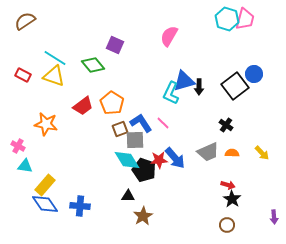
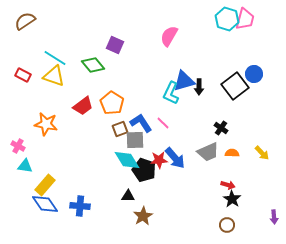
black cross: moved 5 px left, 3 px down
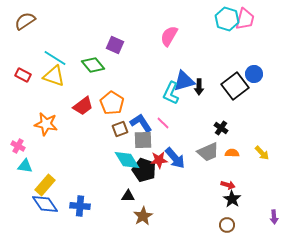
gray square: moved 8 px right
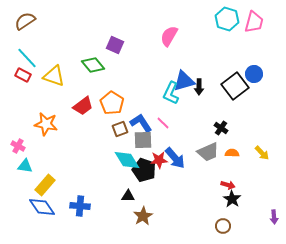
pink trapezoid: moved 9 px right, 3 px down
cyan line: moved 28 px left; rotated 15 degrees clockwise
blue diamond: moved 3 px left, 3 px down
brown circle: moved 4 px left, 1 px down
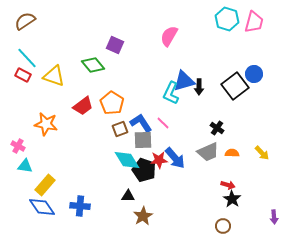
black cross: moved 4 px left
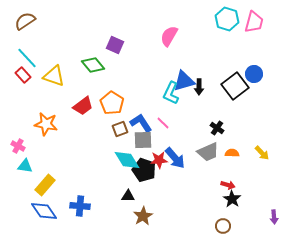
red rectangle: rotated 21 degrees clockwise
blue diamond: moved 2 px right, 4 px down
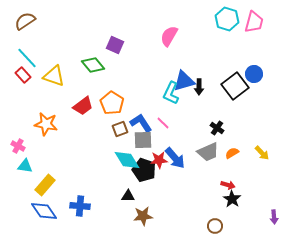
orange semicircle: rotated 32 degrees counterclockwise
brown star: rotated 24 degrees clockwise
brown circle: moved 8 px left
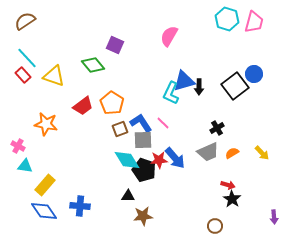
black cross: rotated 24 degrees clockwise
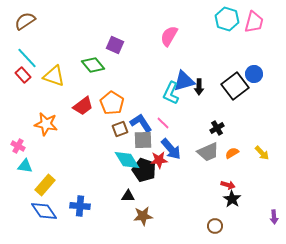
blue arrow: moved 4 px left, 9 px up
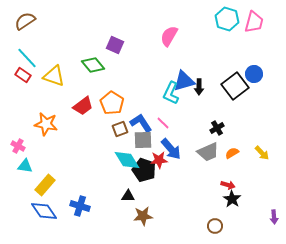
red rectangle: rotated 14 degrees counterclockwise
blue cross: rotated 12 degrees clockwise
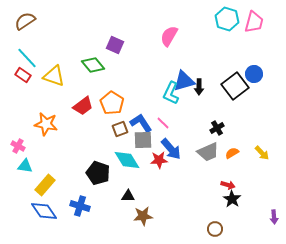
black pentagon: moved 46 px left, 3 px down
brown circle: moved 3 px down
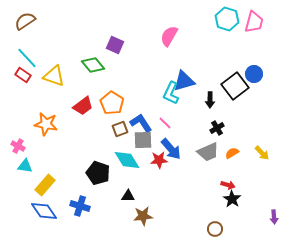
black arrow: moved 11 px right, 13 px down
pink line: moved 2 px right
